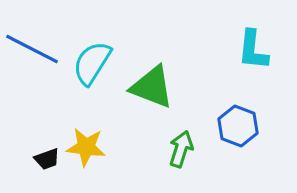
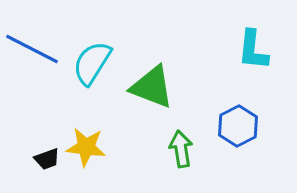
blue hexagon: rotated 12 degrees clockwise
green arrow: rotated 27 degrees counterclockwise
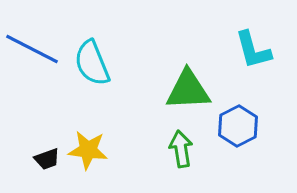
cyan L-shape: rotated 21 degrees counterclockwise
cyan semicircle: rotated 54 degrees counterclockwise
green triangle: moved 36 px right, 3 px down; rotated 24 degrees counterclockwise
yellow star: moved 2 px right, 3 px down
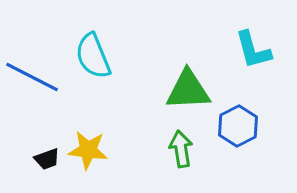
blue line: moved 28 px down
cyan semicircle: moved 1 px right, 7 px up
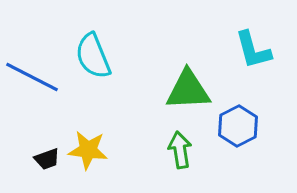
green arrow: moved 1 px left, 1 px down
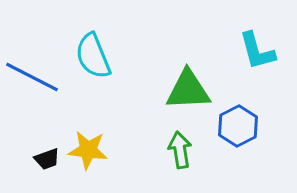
cyan L-shape: moved 4 px right, 1 px down
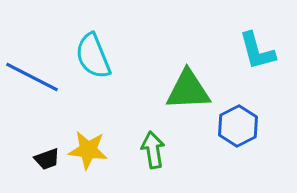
green arrow: moved 27 px left
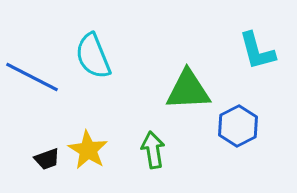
yellow star: rotated 24 degrees clockwise
